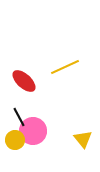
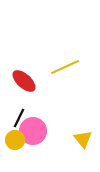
black line: moved 1 px down; rotated 54 degrees clockwise
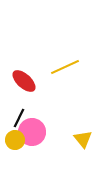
pink circle: moved 1 px left, 1 px down
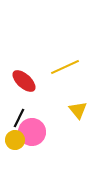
yellow triangle: moved 5 px left, 29 px up
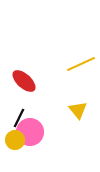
yellow line: moved 16 px right, 3 px up
pink circle: moved 2 px left
